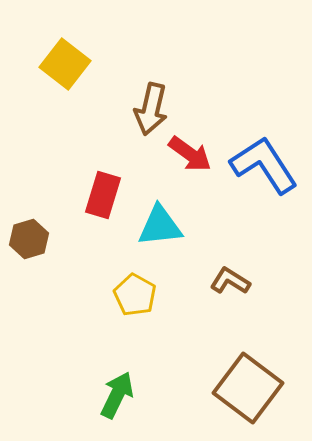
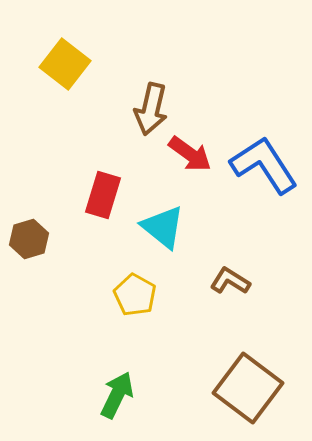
cyan triangle: moved 3 px right, 1 px down; rotated 45 degrees clockwise
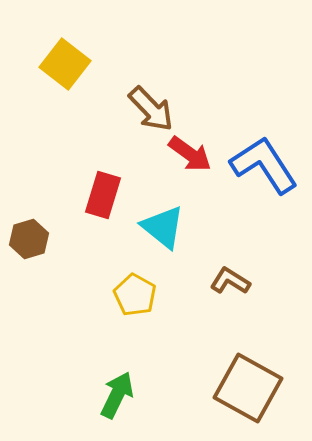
brown arrow: rotated 57 degrees counterclockwise
brown square: rotated 8 degrees counterclockwise
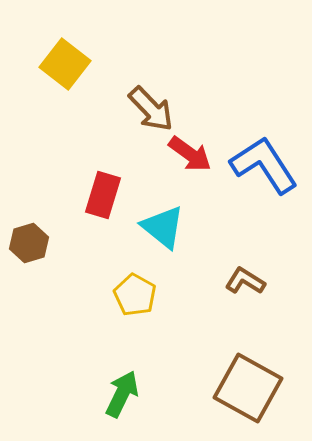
brown hexagon: moved 4 px down
brown L-shape: moved 15 px right
green arrow: moved 5 px right, 1 px up
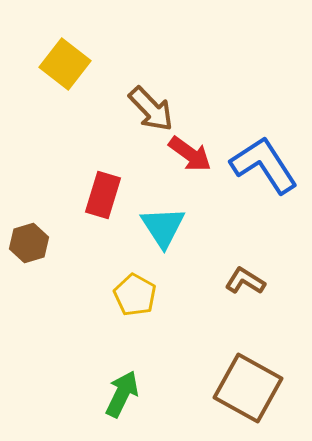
cyan triangle: rotated 18 degrees clockwise
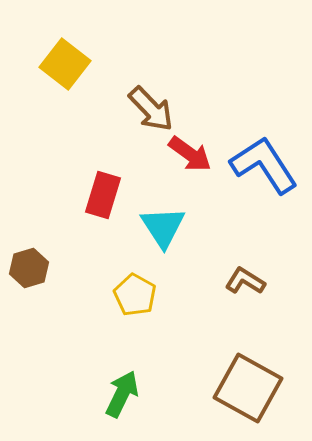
brown hexagon: moved 25 px down
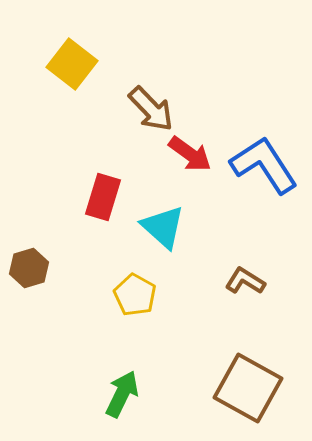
yellow square: moved 7 px right
red rectangle: moved 2 px down
cyan triangle: rotated 15 degrees counterclockwise
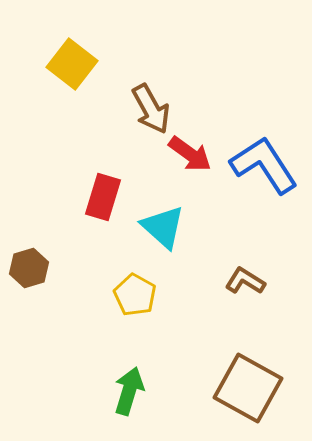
brown arrow: rotated 15 degrees clockwise
green arrow: moved 7 px right, 3 px up; rotated 9 degrees counterclockwise
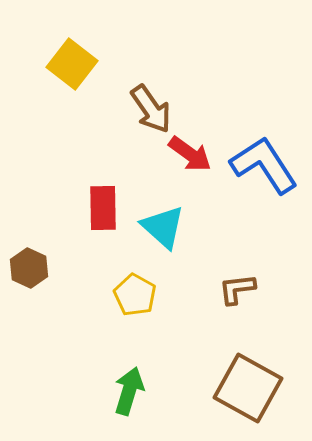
brown arrow: rotated 6 degrees counterclockwise
red rectangle: moved 11 px down; rotated 18 degrees counterclockwise
brown hexagon: rotated 18 degrees counterclockwise
brown L-shape: moved 8 px left, 8 px down; rotated 39 degrees counterclockwise
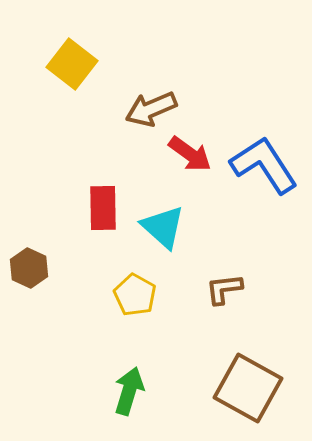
brown arrow: rotated 102 degrees clockwise
brown L-shape: moved 13 px left
